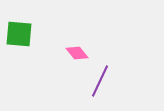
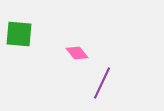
purple line: moved 2 px right, 2 px down
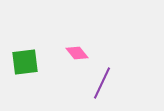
green square: moved 6 px right, 28 px down; rotated 12 degrees counterclockwise
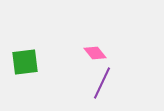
pink diamond: moved 18 px right
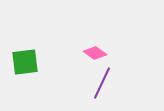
pink diamond: rotated 15 degrees counterclockwise
